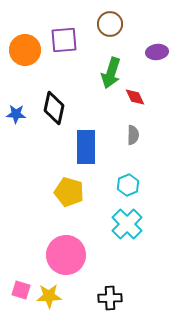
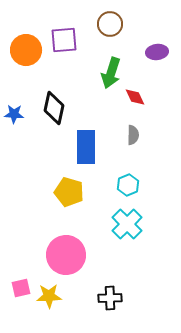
orange circle: moved 1 px right
blue star: moved 2 px left
pink square: moved 2 px up; rotated 30 degrees counterclockwise
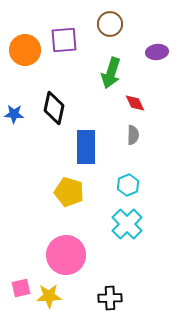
orange circle: moved 1 px left
red diamond: moved 6 px down
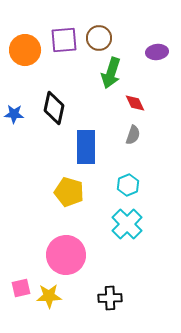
brown circle: moved 11 px left, 14 px down
gray semicircle: rotated 18 degrees clockwise
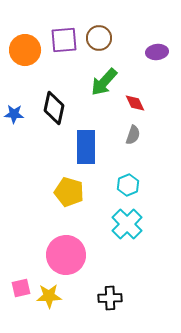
green arrow: moved 7 px left, 9 px down; rotated 24 degrees clockwise
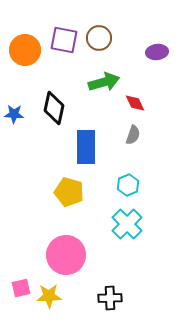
purple square: rotated 16 degrees clockwise
green arrow: rotated 148 degrees counterclockwise
